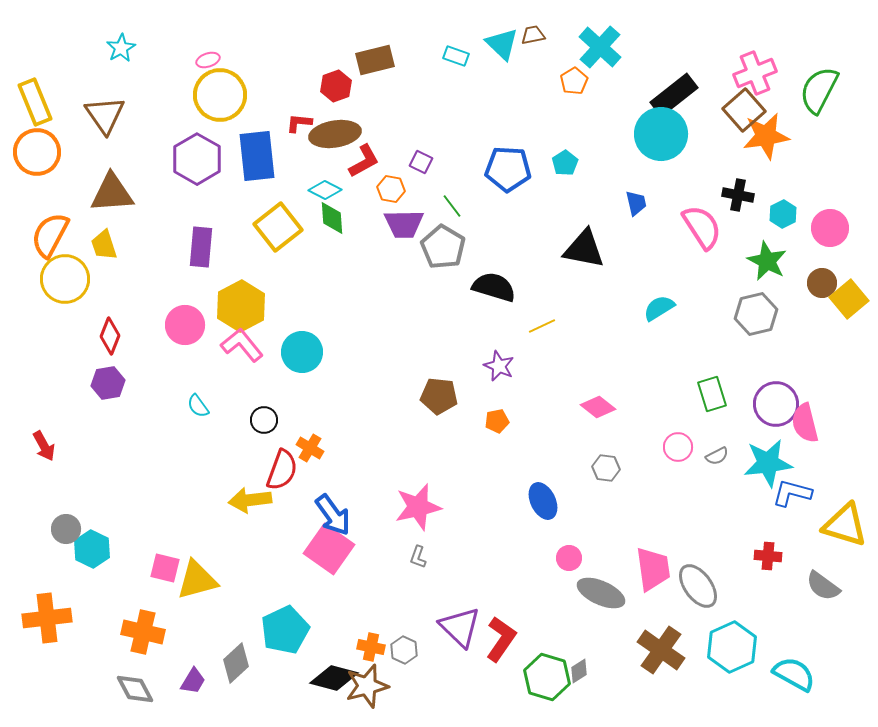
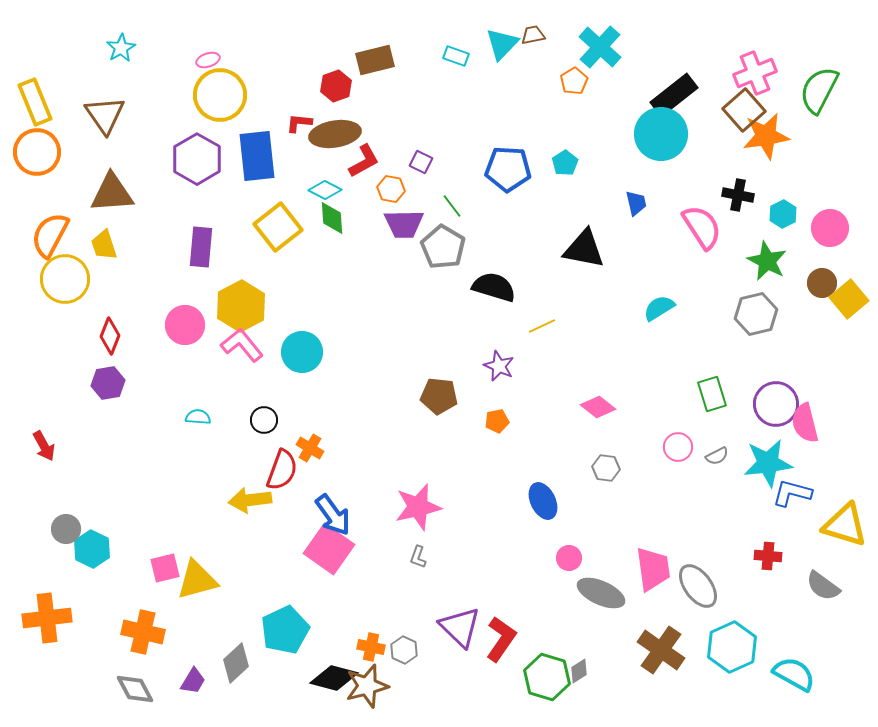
cyan triangle at (502, 44): rotated 30 degrees clockwise
cyan semicircle at (198, 406): moved 11 px down; rotated 130 degrees clockwise
pink square at (165, 568): rotated 28 degrees counterclockwise
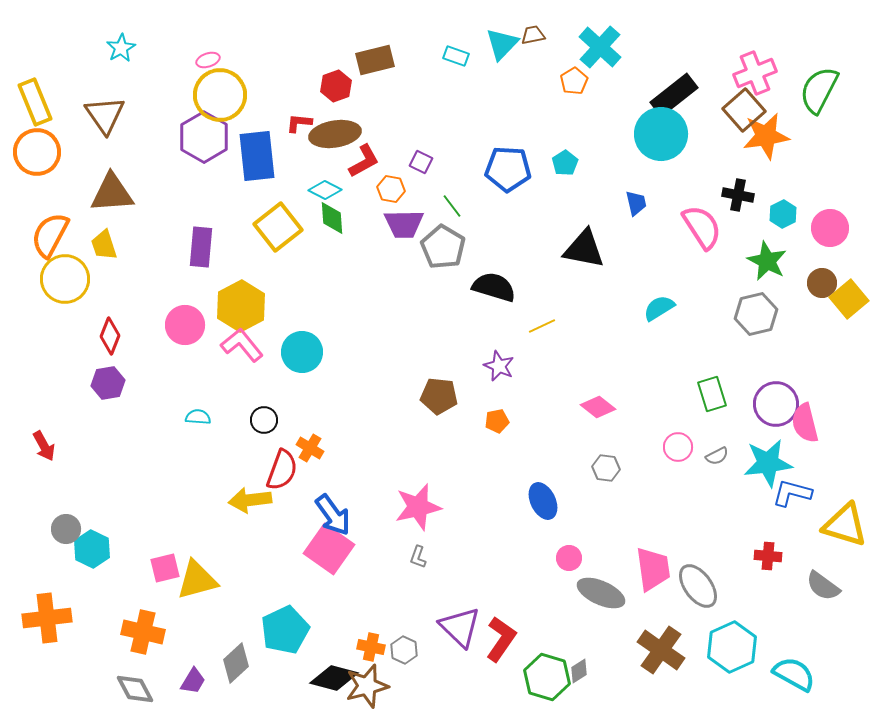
purple hexagon at (197, 159): moved 7 px right, 22 px up
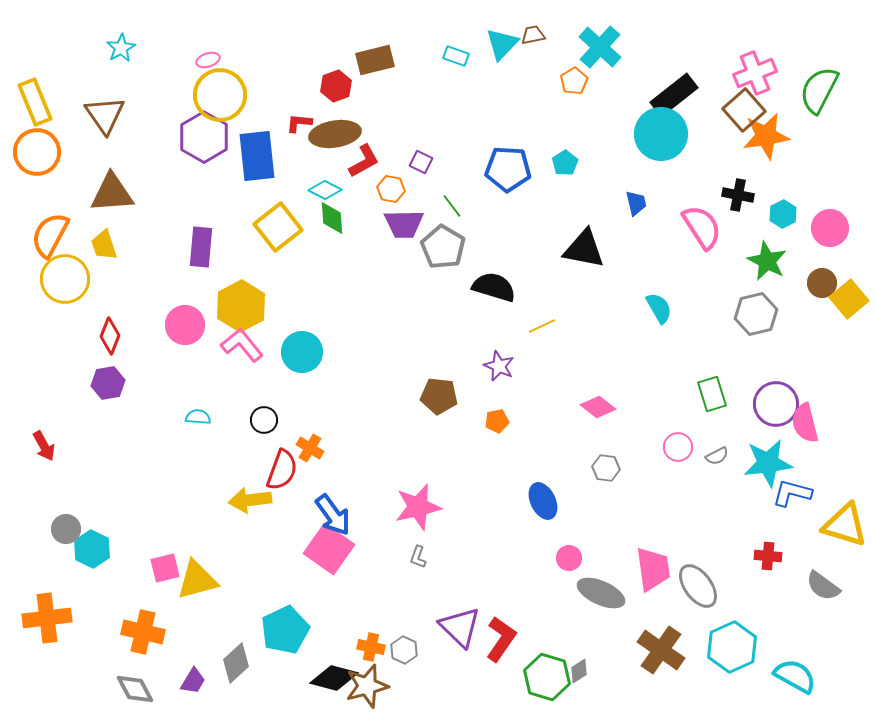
cyan semicircle at (659, 308): rotated 92 degrees clockwise
cyan semicircle at (794, 674): moved 1 px right, 2 px down
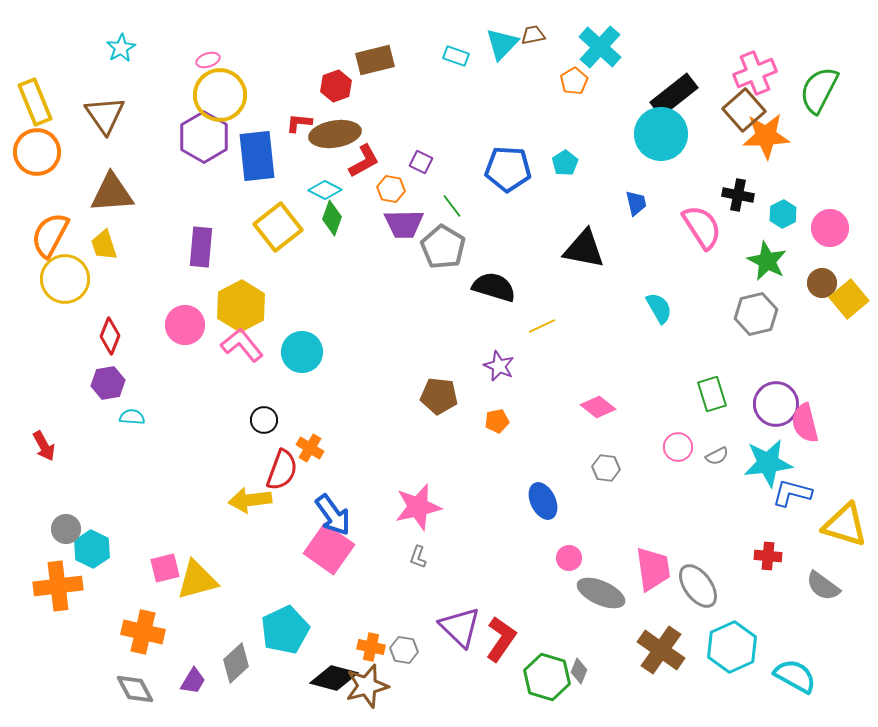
orange star at (766, 136): rotated 6 degrees clockwise
green diamond at (332, 218): rotated 24 degrees clockwise
cyan semicircle at (198, 417): moved 66 px left
orange cross at (47, 618): moved 11 px right, 32 px up
gray hexagon at (404, 650): rotated 16 degrees counterclockwise
gray diamond at (579, 671): rotated 35 degrees counterclockwise
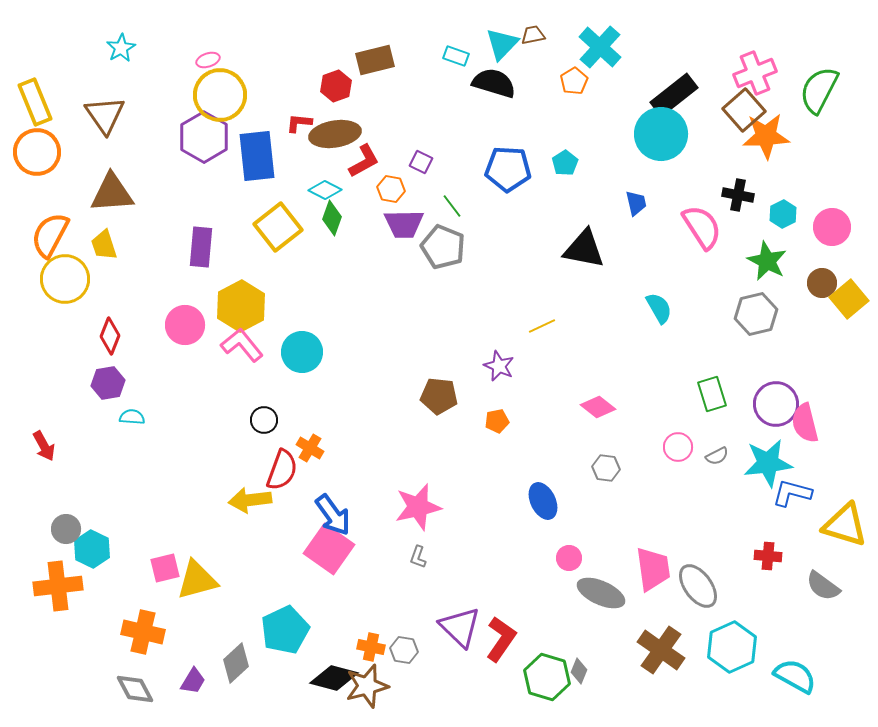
pink circle at (830, 228): moved 2 px right, 1 px up
gray pentagon at (443, 247): rotated 9 degrees counterclockwise
black semicircle at (494, 287): moved 204 px up
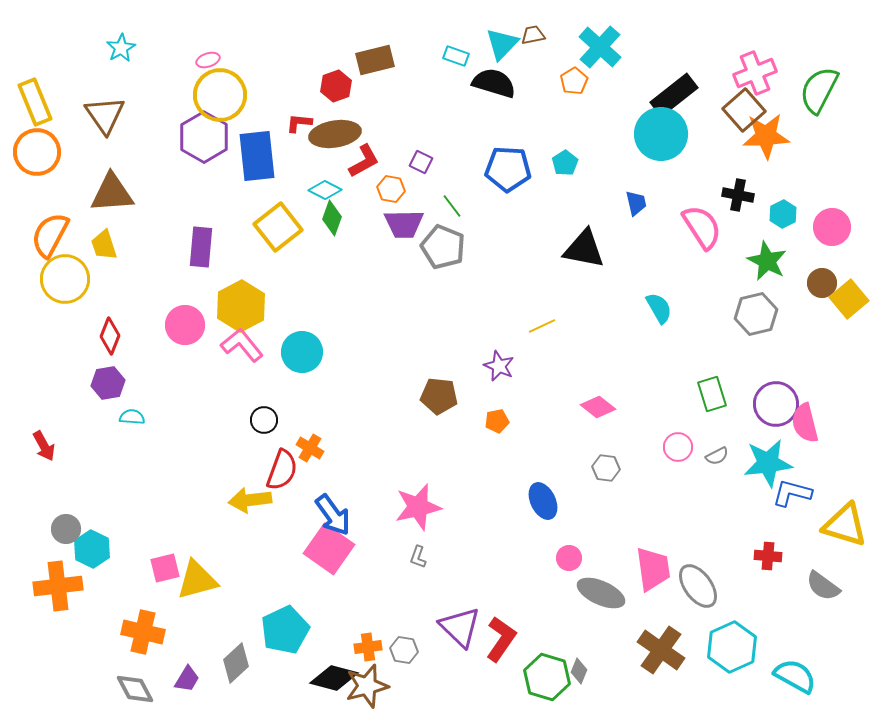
orange cross at (371, 647): moved 3 px left; rotated 20 degrees counterclockwise
purple trapezoid at (193, 681): moved 6 px left, 2 px up
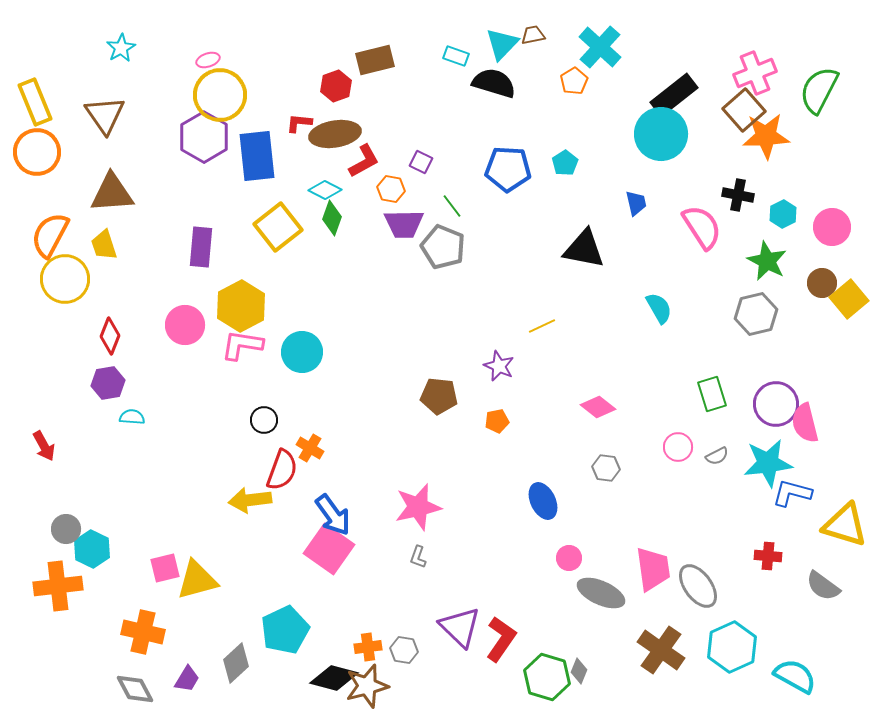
pink L-shape at (242, 345): rotated 42 degrees counterclockwise
